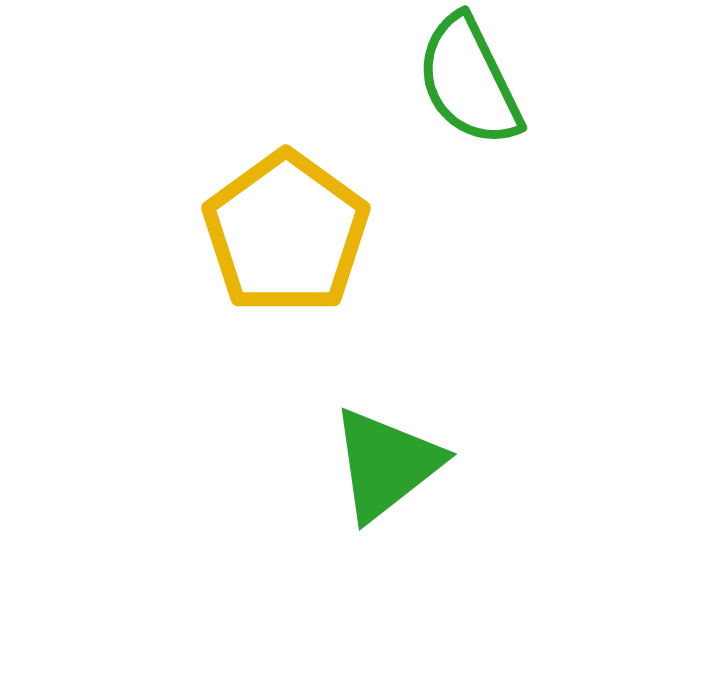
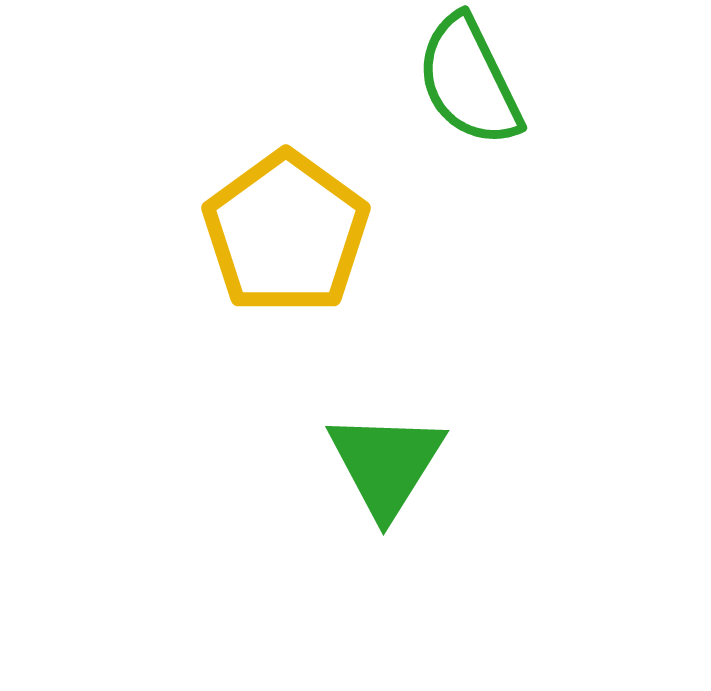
green triangle: rotated 20 degrees counterclockwise
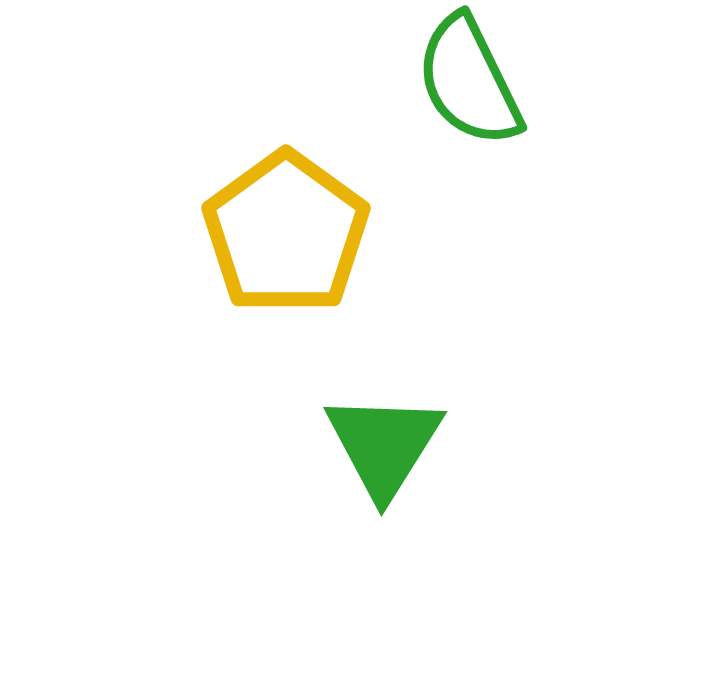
green triangle: moved 2 px left, 19 px up
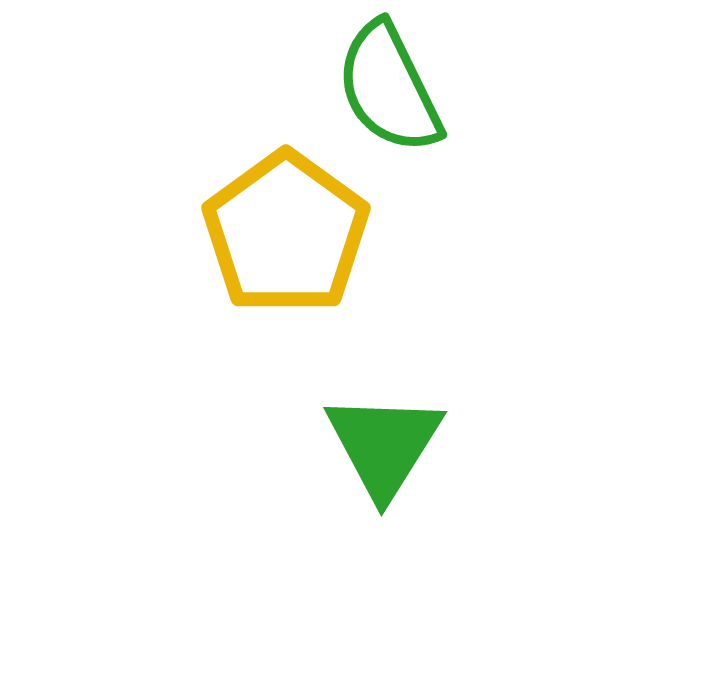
green semicircle: moved 80 px left, 7 px down
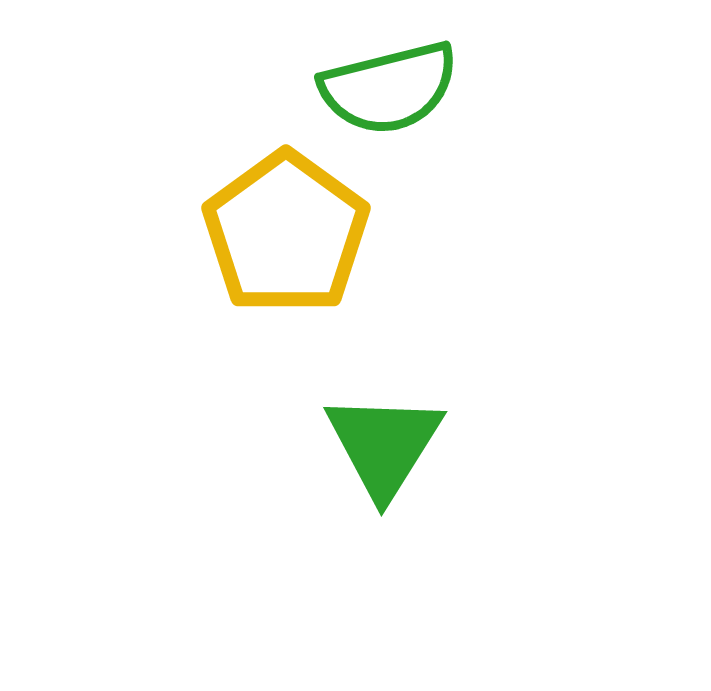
green semicircle: rotated 78 degrees counterclockwise
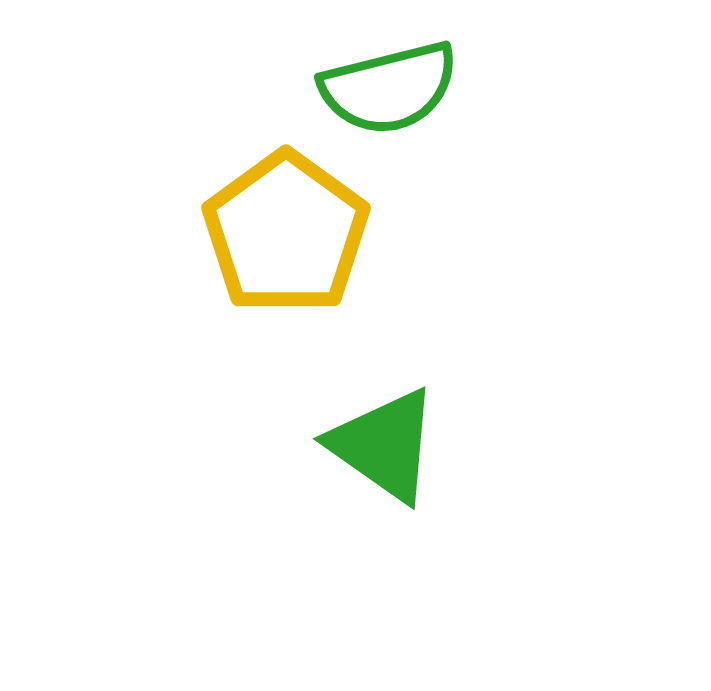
green triangle: rotated 27 degrees counterclockwise
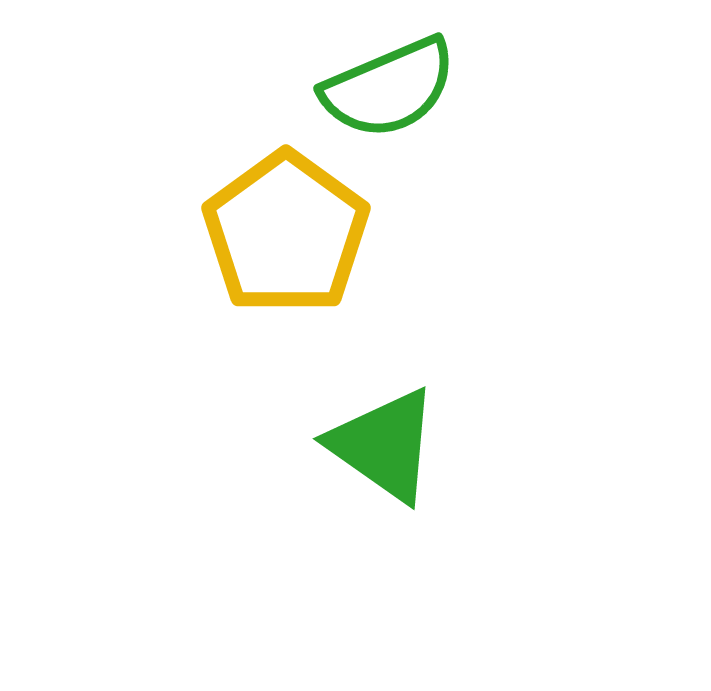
green semicircle: rotated 9 degrees counterclockwise
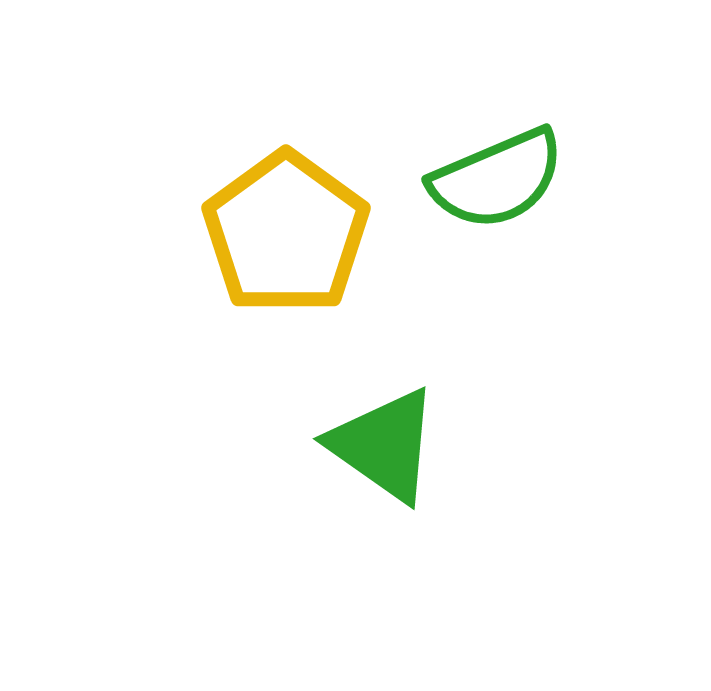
green semicircle: moved 108 px right, 91 px down
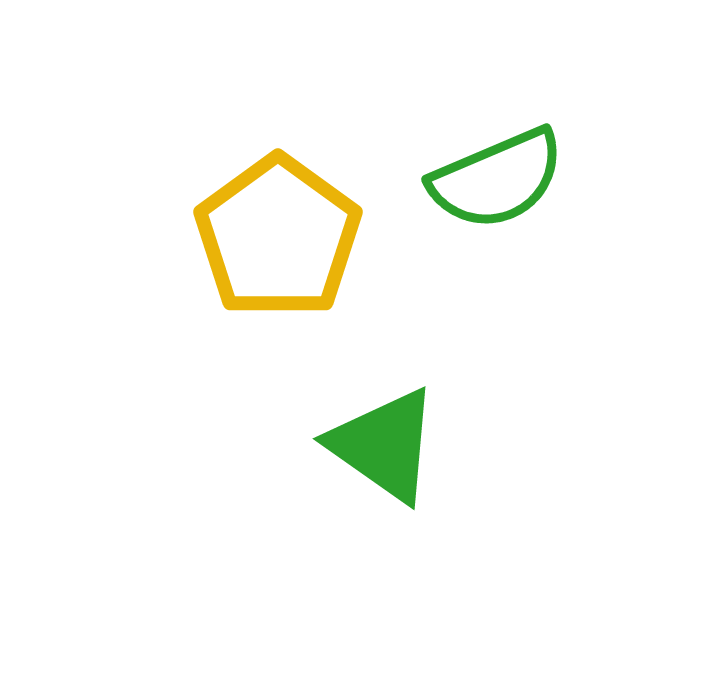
yellow pentagon: moved 8 px left, 4 px down
